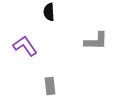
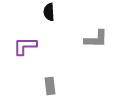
gray L-shape: moved 2 px up
purple L-shape: rotated 55 degrees counterclockwise
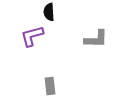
purple L-shape: moved 7 px right, 10 px up; rotated 15 degrees counterclockwise
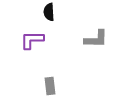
purple L-shape: moved 4 px down; rotated 15 degrees clockwise
